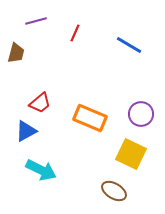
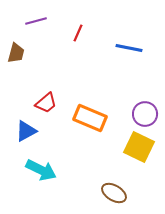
red line: moved 3 px right
blue line: moved 3 px down; rotated 20 degrees counterclockwise
red trapezoid: moved 6 px right
purple circle: moved 4 px right
yellow square: moved 8 px right, 7 px up
brown ellipse: moved 2 px down
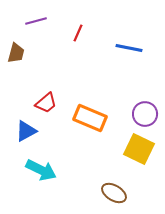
yellow square: moved 2 px down
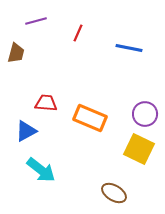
red trapezoid: rotated 135 degrees counterclockwise
cyan arrow: rotated 12 degrees clockwise
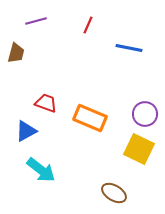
red line: moved 10 px right, 8 px up
red trapezoid: rotated 15 degrees clockwise
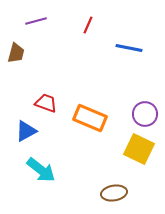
brown ellipse: rotated 40 degrees counterclockwise
